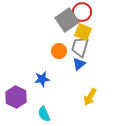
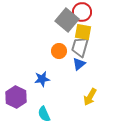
gray square: rotated 15 degrees counterclockwise
yellow square: rotated 12 degrees counterclockwise
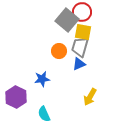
blue triangle: rotated 16 degrees clockwise
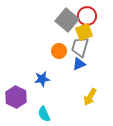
red circle: moved 5 px right, 4 px down
yellow square: moved 1 px right; rotated 30 degrees counterclockwise
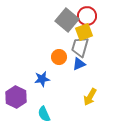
orange circle: moved 6 px down
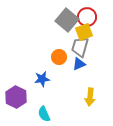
red circle: moved 1 px down
yellow arrow: rotated 24 degrees counterclockwise
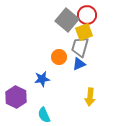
red circle: moved 2 px up
cyan semicircle: moved 1 px down
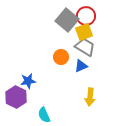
red circle: moved 1 px left, 1 px down
gray trapezoid: moved 5 px right; rotated 105 degrees clockwise
orange circle: moved 2 px right
blue triangle: moved 2 px right, 2 px down
blue star: moved 14 px left, 2 px down
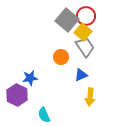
yellow square: moved 1 px left; rotated 30 degrees counterclockwise
gray trapezoid: rotated 25 degrees clockwise
blue triangle: moved 9 px down
blue star: moved 2 px right, 3 px up
purple hexagon: moved 1 px right, 2 px up
